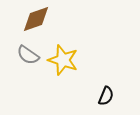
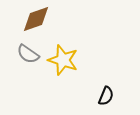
gray semicircle: moved 1 px up
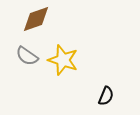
gray semicircle: moved 1 px left, 2 px down
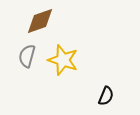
brown diamond: moved 4 px right, 2 px down
gray semicircle: rotated 70 degrees clockwise
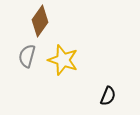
brown diamond: rotated 36 degrees counterclockwise
black semicircle: moved 2 px right
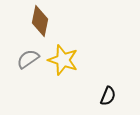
brown diamond: rotated 24 degrees counterclockwise
gray semicircle: moved 1 px right, 3 px down; rotated 40 degrees clockwise
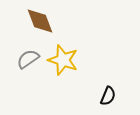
brown diamond: rotated 32 degrees counterclockwise
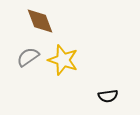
gray semicircle: moved 2 px up
black semicircle: rotated 60 degrees clockwise
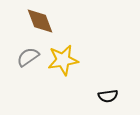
yellow star: rotated 28 degrees counterclockwise
